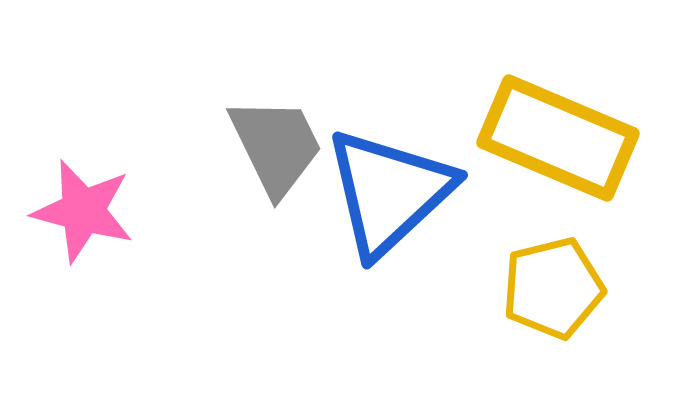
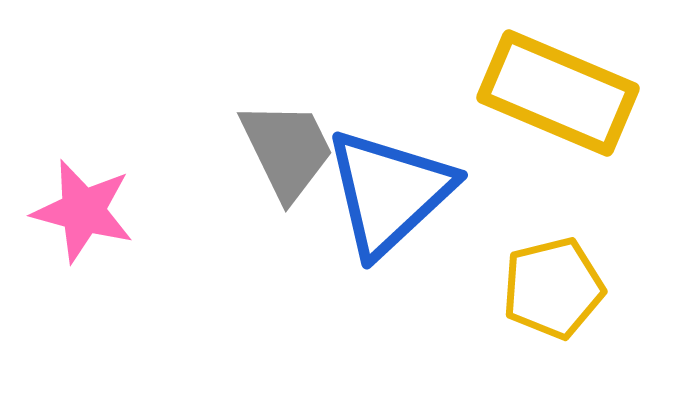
yellow rectangle: moved 45 px up
gray trapezoid: moved 11 px right, 4 px down
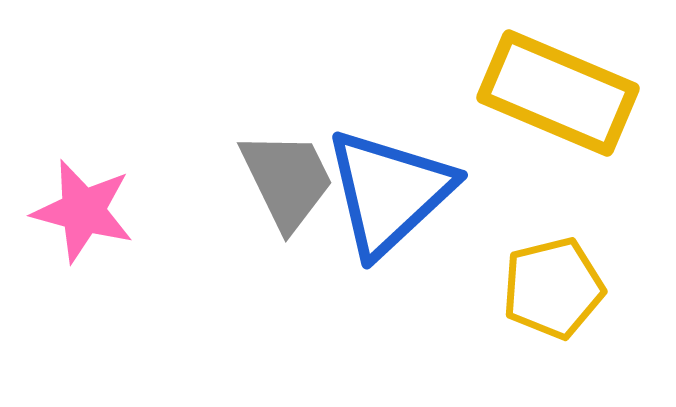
gray trapezoid: moved 30 px down
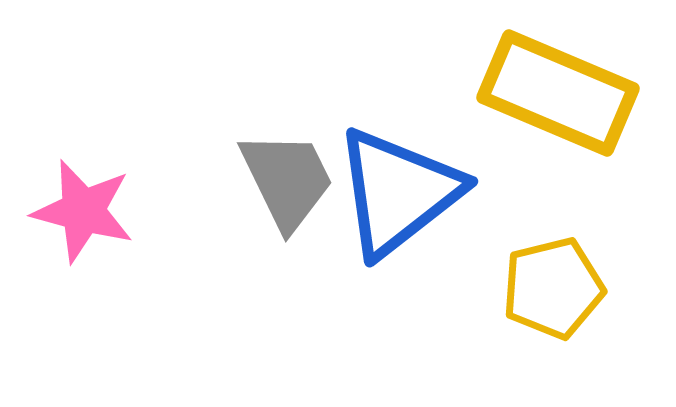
blue triangle: moved 9 px right; rotated 5 degrees clockwise
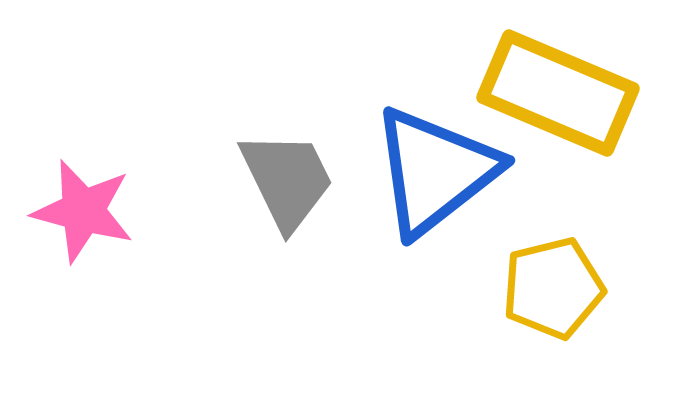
blue triangle: moved 37 px right, 21 px up
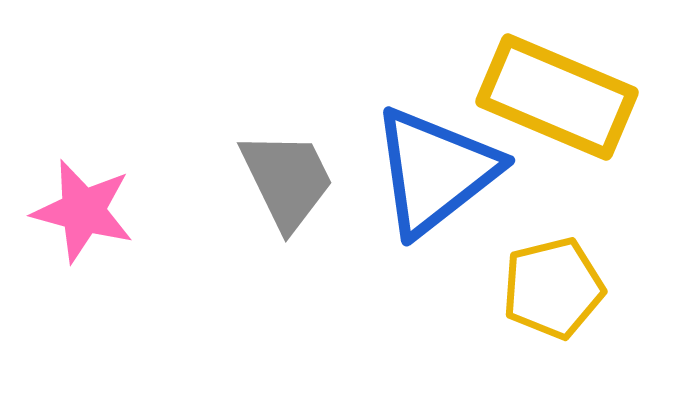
yellow rectangle: moved 1 px left, 4 px down
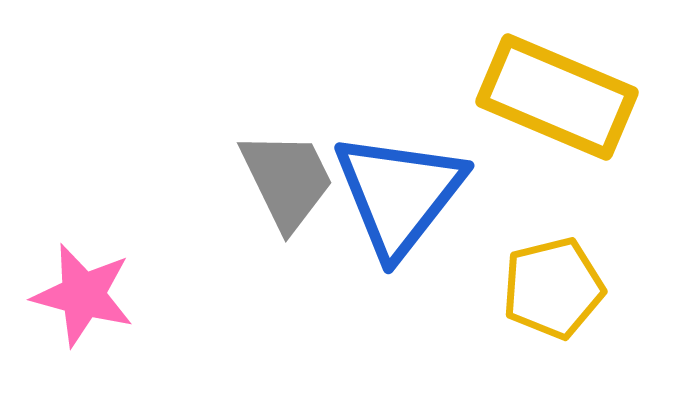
blue triangle: moved 36 px left, 23 px down; rotated 14 degrees counterclockwise
pink star: moved 84 px down
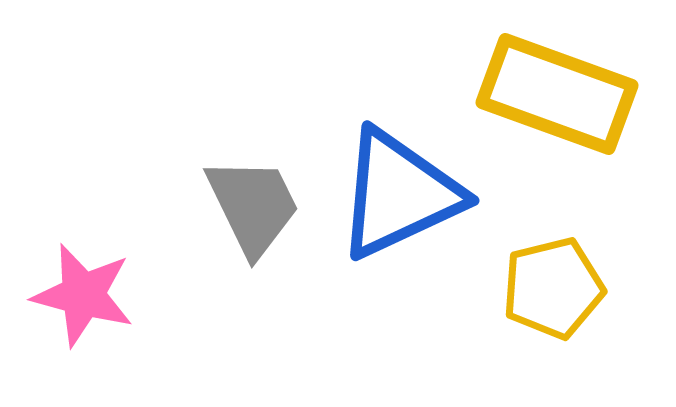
yellow rectangle: moved 3 px up; rotated 3 degrees counterclockwise
gray trapezoid: moved 34 px left, 26 px down
blue triangle: rotated 27 degrees clockwise
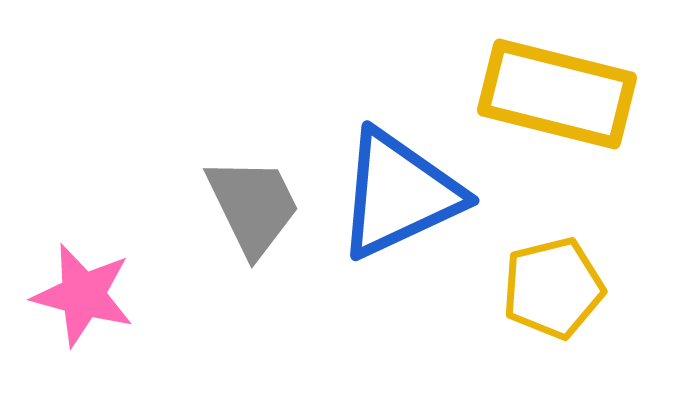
yellow rectangle: rotated 6 degrees counterclockwise
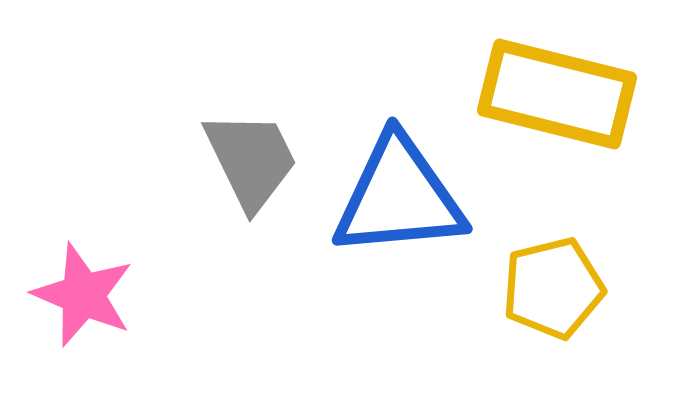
blue triangle: moved 3 px down; rotated 20 degrees clockwise
gray trapezoid: moved 2 px left, 46 px up
pink star: rotated 8 degrees clockwise
